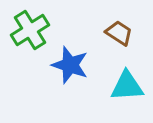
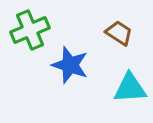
green cross: rotated 9 degrees clockwise
cyan triangle: moved 3 px right, 2 px down
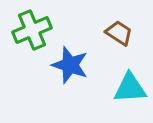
green cross: moved 2 px right
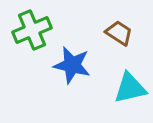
blue star: moved 2 px right; rotated 6 degrees counterclockwise
cyan triangle: rotated 9 degrees counterclockwise
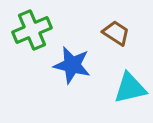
brown trapezoid: moved 3 px left
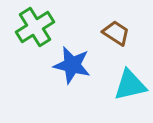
green cross: moved 3 px right, 3 px up; rotated 9 degrees counterclockwise
cyan triangle: moved 3 px up
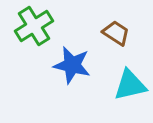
green cross: moved 1 px left, 1 px up
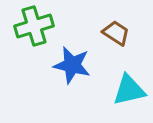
green cross: rotated 15 degrees clockwise
cyan triangle: moved 1 px left, 5 px down
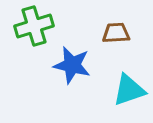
brown trapezoid: rotated 36 degrees counterclockwise
cyan triangle: rotated 6 degrees counterclockwise
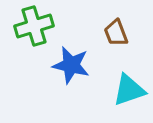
brown trapezoid: rotated 108 degrees counterclockwise
blue star: moved 1 px left
